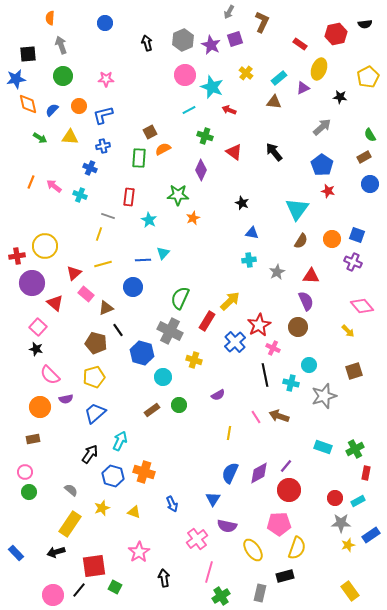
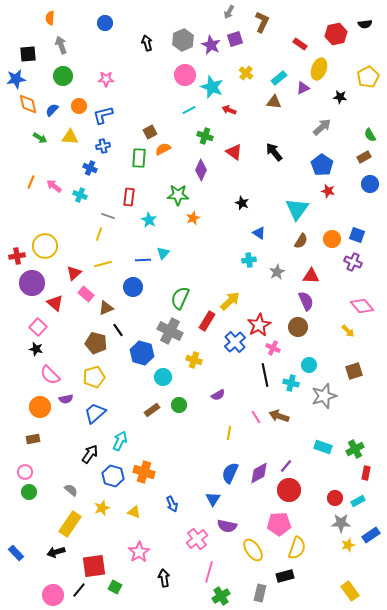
blue triangle at (252, 233): moved 7 px right; rotated 24 degrees clockwise
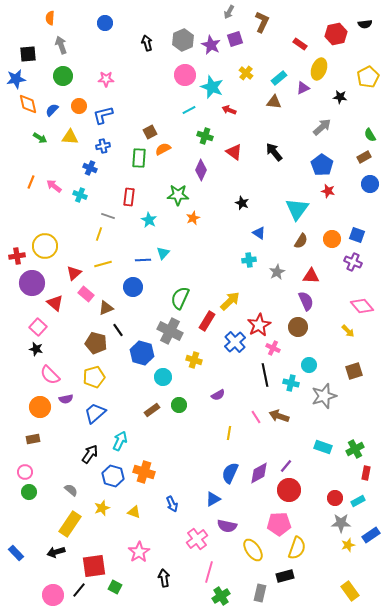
blue triangle at (213, 499): rotated 28 degrees clockwise
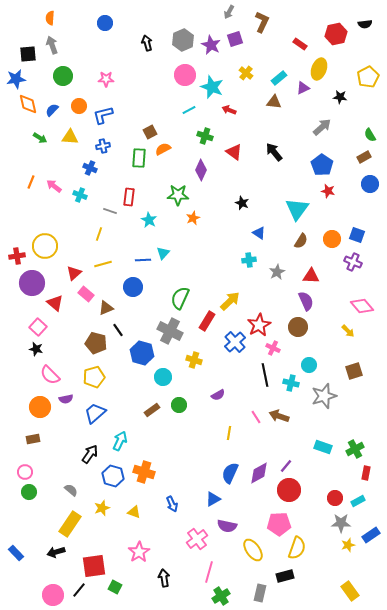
gray arrow at (61, 45): moved 9 px left
gray line at (108, 216): moved 2 px right, 5 px up
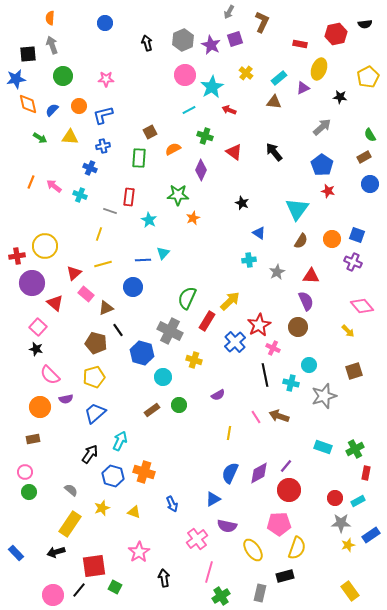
red rectangle at (300, 44): rotated 24 degrees counterclockwise
cyan star at (212, 87): rotated 20 degrees clockwise
orange semicircle at (163, 149): moved 10 px right
green semicircle at (180, 298): moved 7 px right
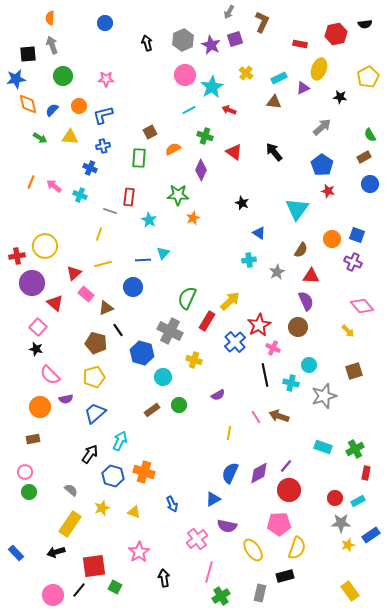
cyan rectangle at (279, 78): rotated 14 degrees clockwise
brown semicircle at (301, 241): moved 9 px down
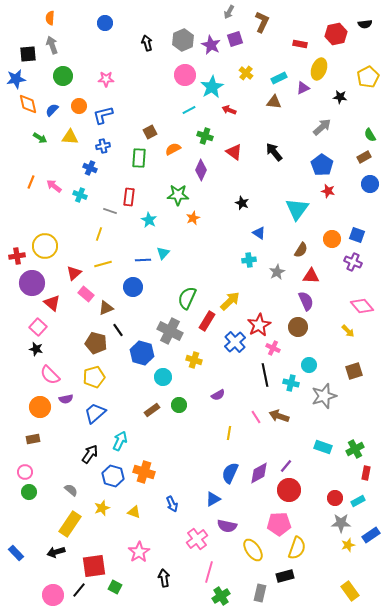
red triangle at (55, 303): moved 3 px left
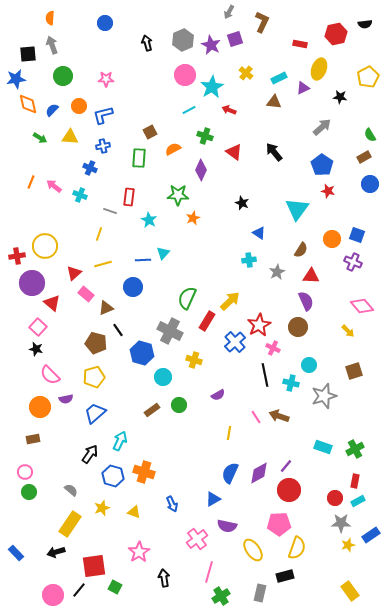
red rectangle at (366, 473): moved 11 px left, 8 px down
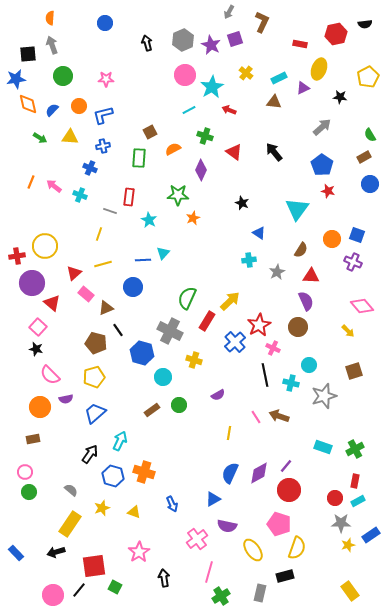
pink pentagon at (279, 524): rotated 20 degrees clockwise
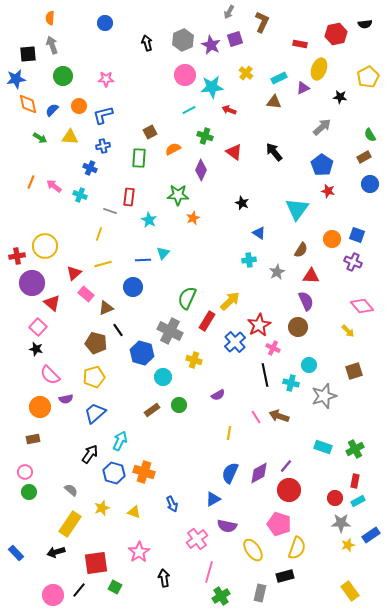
cyan star at (212, 87): rotated 25 degrees clockwise
blue hexagon at (113, 476): moved 1 px right, 3 px up
red square at (94, 566): moved 2 px right, 3 px up
